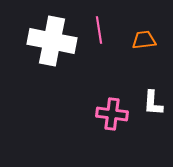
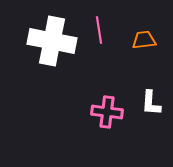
white L-shape: moved 2 px left
pink cross: moved 5 px left, 2 px up
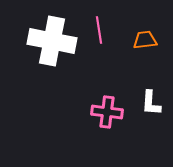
orange trapezoid: moved 1 px right
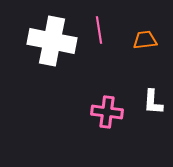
white L-shape: moved 2 px right, 1 px up
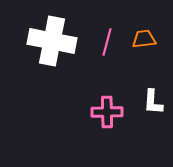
pink line: moved 8 px right, 12 px down; rotated 24 degrees clockwise
orange trapezoid: moved 1 px left, 1 px up
pink cross: rotated 8 degrees counterclockwise
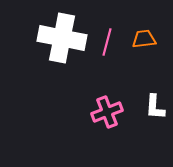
white cross: moved 10 px right, 3 px up
white L-shape: moved 2 px right, 5 px down
pink cross: rotated 20 degrees counterclockwise
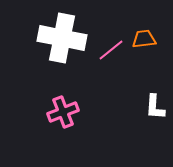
pink line: moved 4 px right, 8 px down; rotated 36 degrees clockwise
pink cross: moved 44 px left
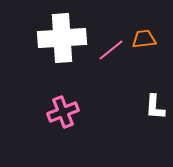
white cross: rotated 15 degrees counterclockwise
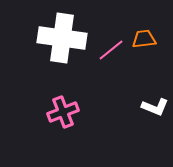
white cross: rotated 12 degrees clockwise
white L-shape: rotated 72 degrees counterclockwise
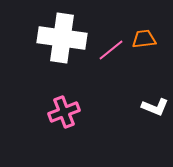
pink cross: moved 1 px right
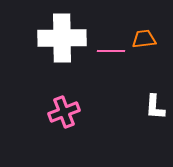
white cross: rotated 9 degrees counterclockwise
pink line: moved 1 px down; rotated 40 degrees clockwise
white L-shape: rotated 72 degrees clockwise
